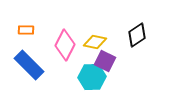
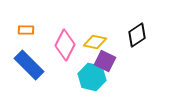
cyan hexagon: rotated 16 degrees clockwise
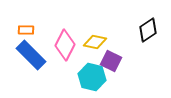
black diamond: moved 11 px right, 5 px up
purple square: moved 6 px right
blue rectangle: moved 2 px right, 10 px up
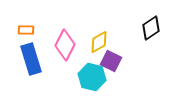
black diamond: moved 3 px right, 2 px up
yellow diamond: moved 4 px right; rotated 40 degrees counterclockwise
blue rectangle: moved 4 px down; rotated 28 degrees clockwise
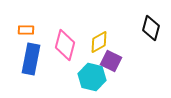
black diamond: rotated 40 degrees counterclockwise
pink diamond: rotated 12 degrees counterclockwise
blue rectangle: rotated 28 degrees clockwise
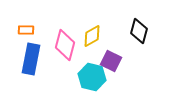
black diamond: moved 12 px left, 3 px down
yellow diamond: moved 7 px left, 6 px up
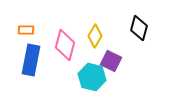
black diamond: moved 3 px up
yellow diamond: moved 3 px right; rotated 30 degrees counterclockwise
blue rectangle: moved 1 px down
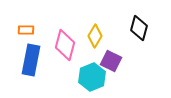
cyan hexagon: rotated 24 degrees clockwise
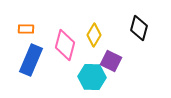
orange rectangle: moved 1 px up
yellow diamond: moved 1 px left, 1 px up
blue rectangle: rotated 12 degrees clockwise
cyan hexagon: rotated 24 degrees clockwise
